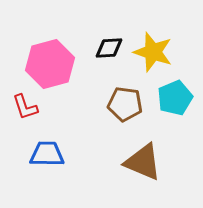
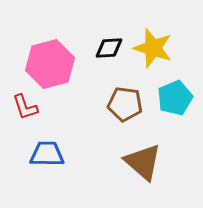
yellow star: moved 4 px up
brown triangle: rotated 18 degrees clockwise
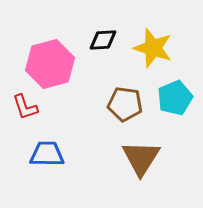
black diamond: moved 6 px left, 8 px up
brown triangle: moved 2 px left, 4 px up; rotated 21 degrees clockwise
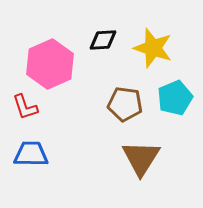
pink hexagon: rotated 9 degrees counterclockwise
blue trapezoid: moved 16 px left
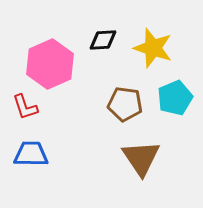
brown triangle: rotated 6 degrees counterclockwise
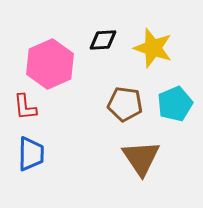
cyan pentagon: moved 6 px down
red L-shape: rotated 12 degrees clockwise
blue trapezoid: rotated 90 degrees clockwise
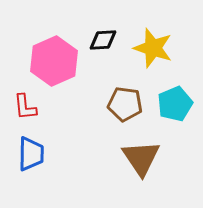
pink hexagon: moved 4 px right, 3 px up
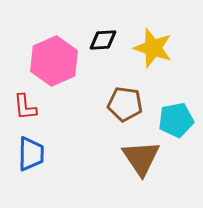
cyan pentagon: moved 1 px right, 16 px down; rotated 12 degrees clockwise
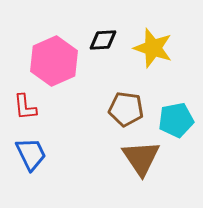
brown pentagon: moved 1 px right, 5 px down
blue trapezoid: rotated 27 degrees counterclockwise
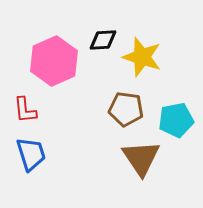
yellow star: moved 11 px left, 9 px down
red L-shape: moved 3 px down
blue trapezoid: rotated 9 degrees clockwise
